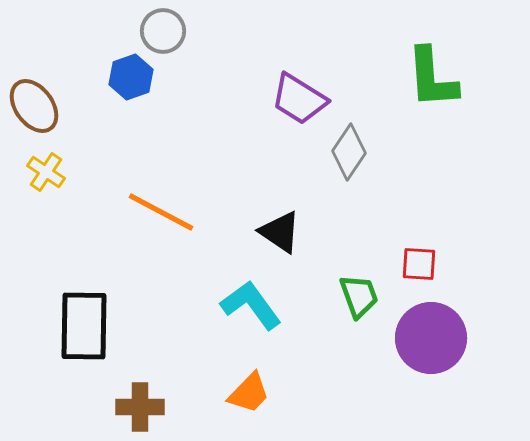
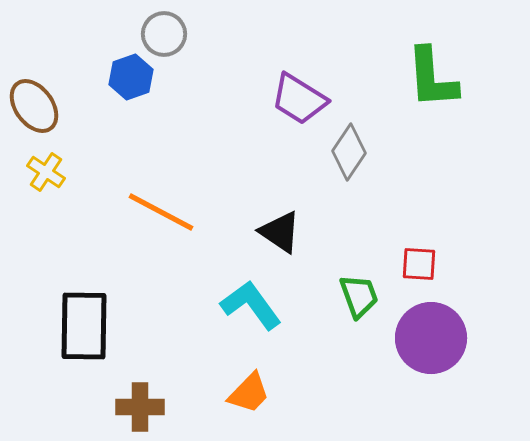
gray circle: moved 1 px right, 3 px down
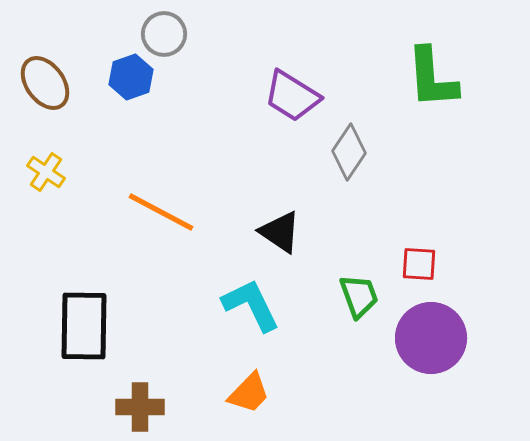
purple trapezoid: moved 7 px left, 3 px up
brown ellipse: moved 11 px right, 23 px up
cyan L-shape: rotated 10 degrees clockwise
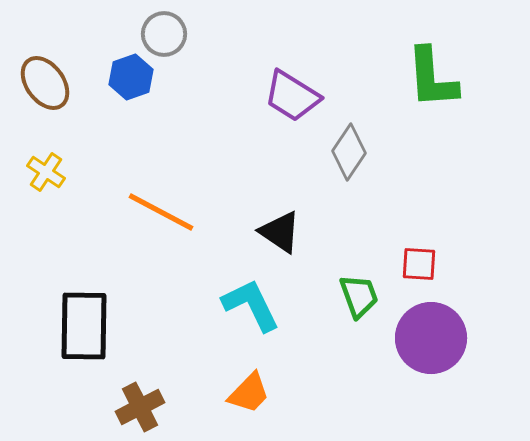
brown cross: rotated 27 degrees counterclockwise
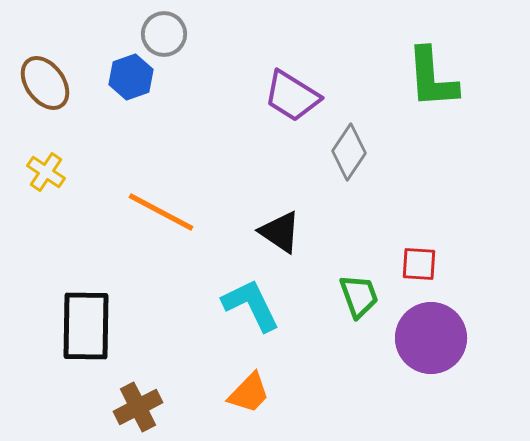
black rectangle: moved 2 px right
brown cross: moved 2 px left
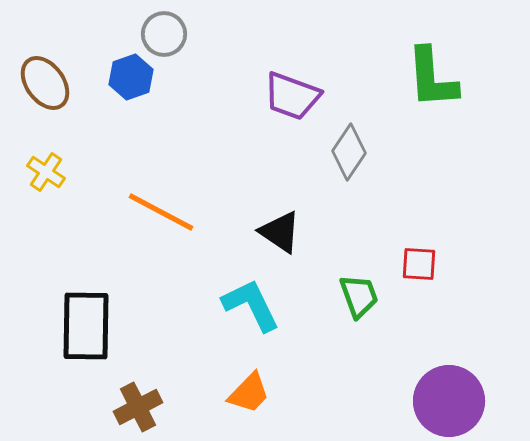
purple trapezoid: rotated 12 degrees counterclockwise
purple circle: moved 18 px right, 63 px down
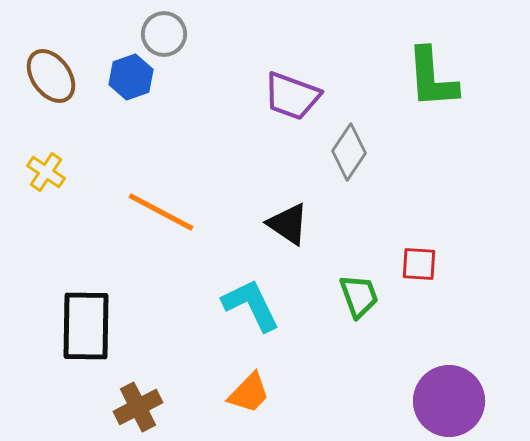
brown ellipse: moved 6 px right, 7 px up
black triangle: moved 8 px right, 8 px up
